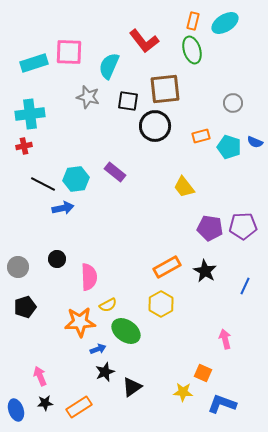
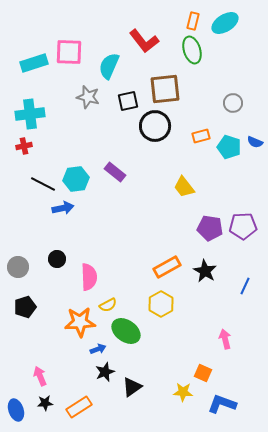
black square at (128, 101): rotated 20 degrees counterclockwise
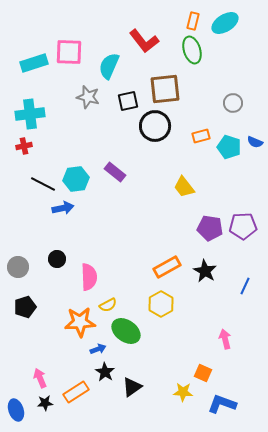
black star at (105, 372): rotated 18 degrees counterclockwise
pink arrow at (40, 376): moved 2 px down
orange rectangle at (79, 407): moved 3 px left, 15 px up
